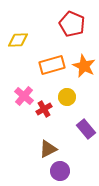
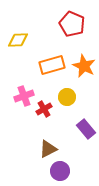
pink cross: rotated 30 degrees clockwise
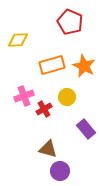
red pentagon: moved 2 px left, 2 px up
brown triangle: rotated 42 degrees clockwise
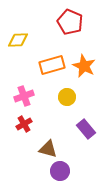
red cross: moved 20 px left, 15 px down
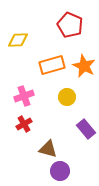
red pentagon: moved 3 px down
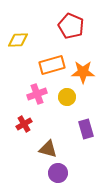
red pentagon: moved 1 px right, 1 px down
orange star: moved 1 px left, 6 px down; rotated 25 degrees counterclockwise
pink cross: moved 13 px right, 2 px up
purple rectangle: rotated 24 degrees clockwise
purple circle: moved 2 px left, 2 px down
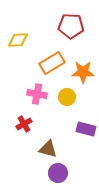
red pentagon: rotated 20 degrees counterclockwise
orange rectangle: moved 2 px up; rotated 15 degrees counterclockwise
pink cross: rotated 30 degrees clockwise
purple rectangle: rotated 60 degrees counterclockwise
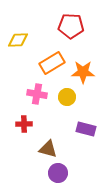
red cross: rotated 28 degrees clockwise
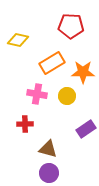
yellow diamond: rotated 15 degrees clockwise
yellow circle: moved 1 px up
red cross: moved 1 px right
purple rectangle: rotated 48 degrees counterclockwise
purple circle: moved 9 px left
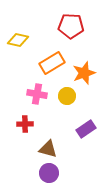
orange star: moved 1 px right, 1 px down; rotated 20 degrees counterclockwise
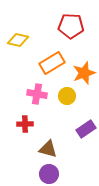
purple circle: moved 1 px down
